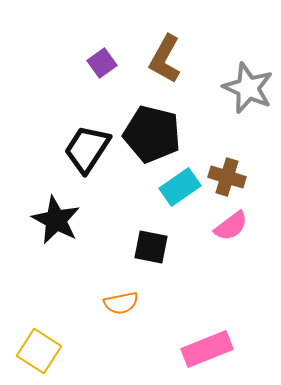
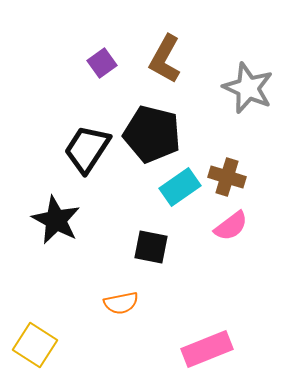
yellow square: moved 4 px left, 6 px up
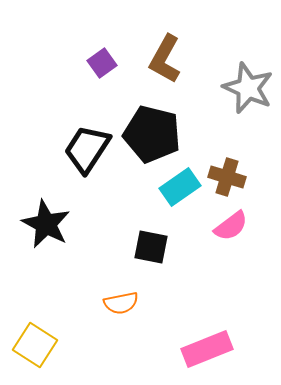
black star: moved 10 px left, 4 px down
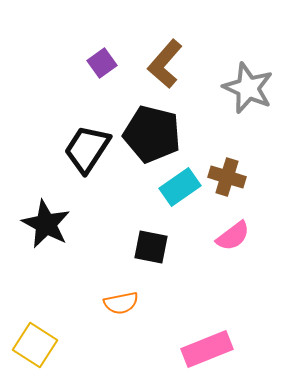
brown L-shape: moved 5 px down; rotated 12 degrees clockwise
pink semicircle: moved 2 px right, 10 px down
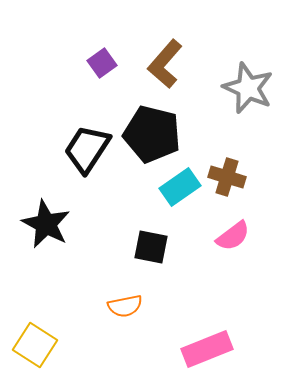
orange semicircle: moved 4 px right, 3 px down
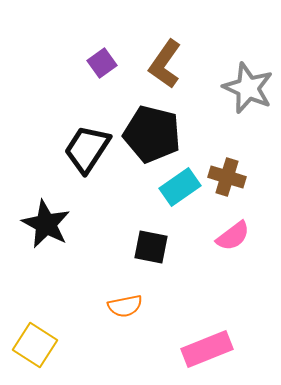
brown L-shape: rotated 6 degrees counterclockwise
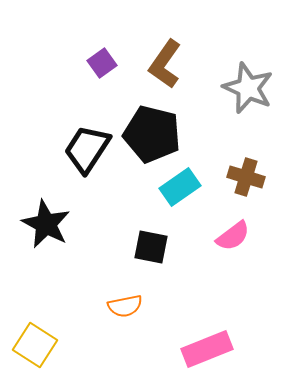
brown cross: moved 19 px right
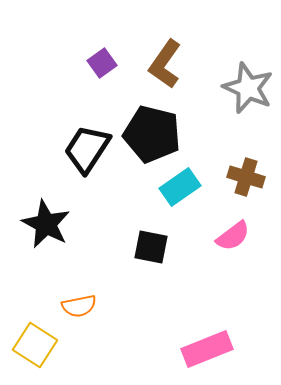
orange semicircle: moved 46 px left
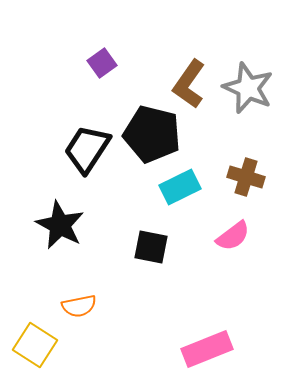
brown L-shape: moved 24 px right, 20 px down
cyan rectangle: rotated 9 degrees clockwise
black star: moved 14 px right, 1 px down
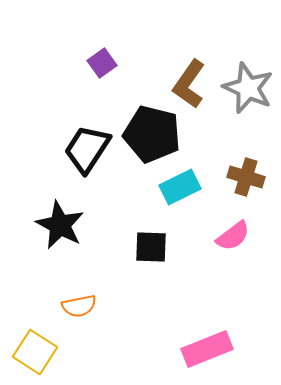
black square: rotated 9 degrees counterclockwise
yellow square: moved 7 px down
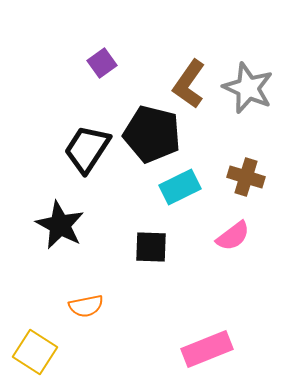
orange semicircle: moved 7 px right
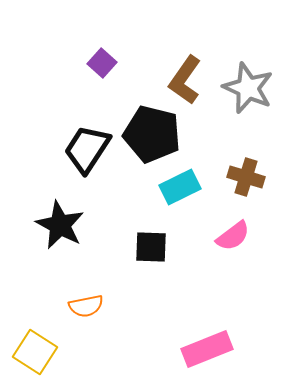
purple square: rotated 12 degrees counterclockwise
brown L-shape: moved 4 px left, 4 px up
